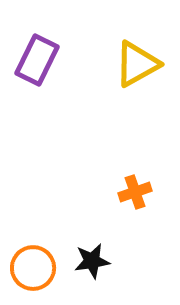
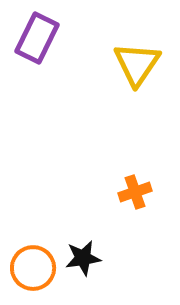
purple rectangle: moved 22 px up
yellow triangle: rotated 27 degrees counterclockwise
black star: moved 9 px left, 3 px up
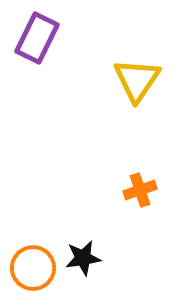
yellow triangle: moved 16 px down
orange cross: moved 5 px right, 2 px up
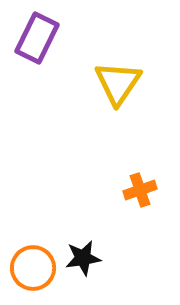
yellow triangle: moved 19 px left, 3 px down
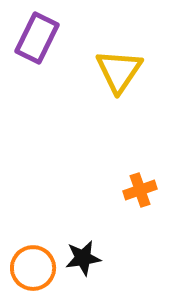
yellow triangle: moved 1 px right, 12 px up
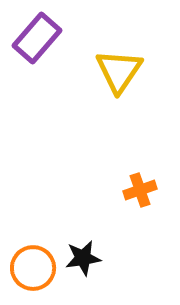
purple rectangle: rotated 15 degrees clockwise
